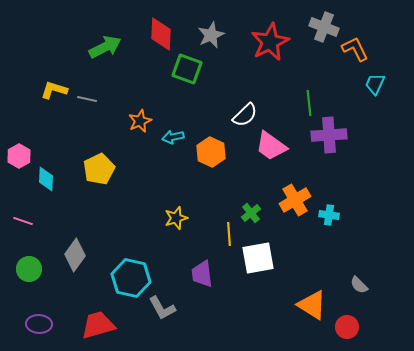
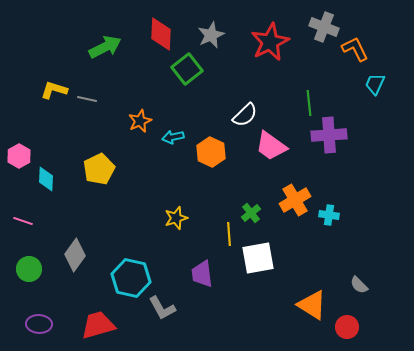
green square: rotated 32 degrees clockwise
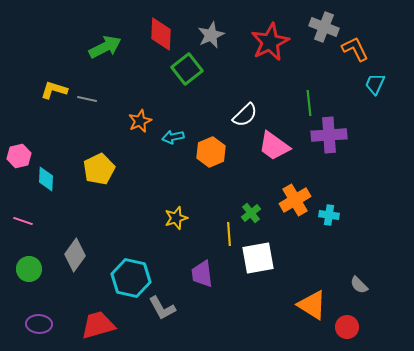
pink trapezoid: moved 3 px right
orange hexagon: rotated 12 degrees clockwise
pink hexagon: rotated 15 degrees clockwise
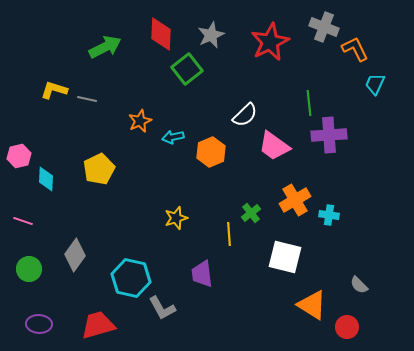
white square: moved 27 px right, 1 px up; rotated 24 degrees clockwise
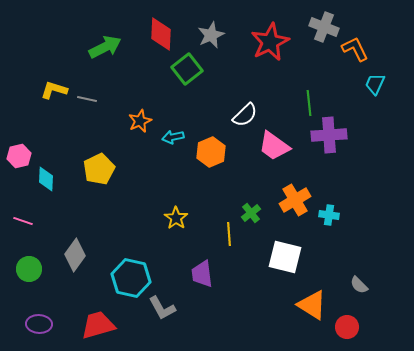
yellow star: rotated 20 degrees counterclockwise
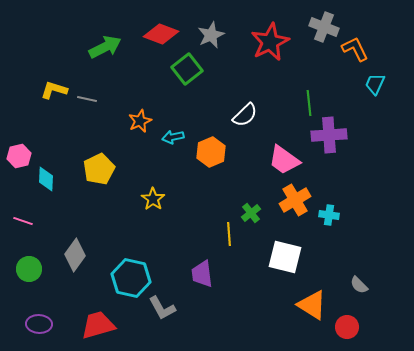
red diamond: rotated 72 degrees counterclockwise
pink trapezoid: moved 10 px right, 14 px down
yellow star: moved 23 px left, 19 px up
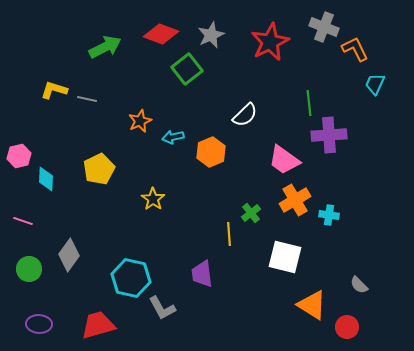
gray diamond: moved 6 px left
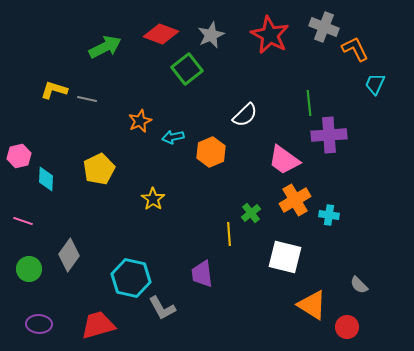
red star: moved 7 px up; rotated 18 degrees counterclockwise
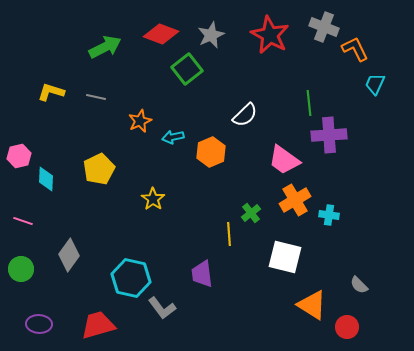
yellow L-shape: moved 3 px left, 2 px down
gray line: moved 9 px right, 2 px up
green circle: moved 8 px left
gray L-shape: rotated 8 degrees counterclockwise
